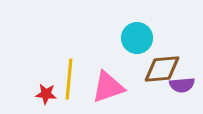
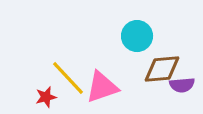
cyan circle: moved 2 px up
yellow line: moved 1 px left, 1 px up; rotated 48 degrees counterclockwise
pink triangle: moved 6 px left
red star: moved 3 px down; rotated 20 degrees counterclockwise
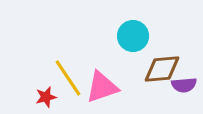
cyan circle: moved 4 px left
yellow line: rotated 9 degrees clockwise
purple semicircle: moved 2 px right
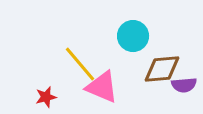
yellow line: moved 12 px right, 14 px up; rotated 6 degrees counterclockwise
pink triangle: rotated 42 degrees clockwise
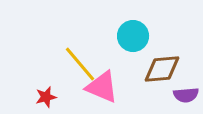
purple semicircle: moved 2 px right, 10 px down
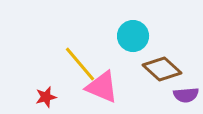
brown diamond: rotated 48 degrees clockwise
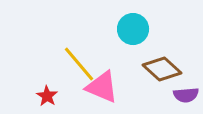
cyan circle: moved 7 px up
yellow line: moved 1 px left
red star: moved 1 px right, 1 px up; rotated 25 degrees counterclockwise
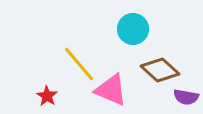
brown diamond: moved 2 px left, 1 px down
pink triangle: moved 9 px right, 3 px down
purple semicircle: moved 2 px down; rotated 15 degrees clockwise
